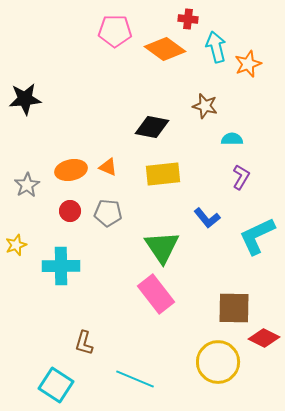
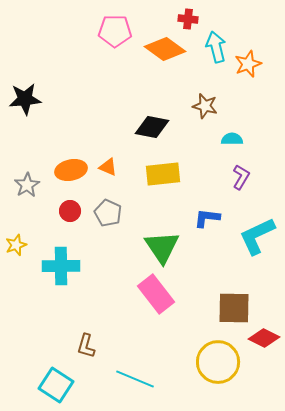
gray pentagon: rotated 20 degrees clockwise
blue L-shape: rotated 136 degrees clockwise
brown L-shape: moved 2 px right, 3 px down
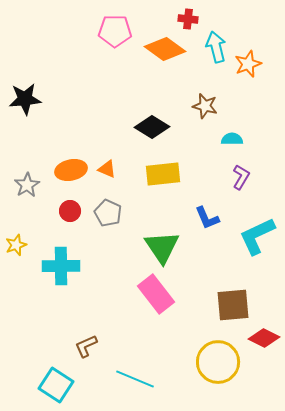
black diamond: rotated 20 degrees clockwise
orange triangle: moved 1 px left, 2 px down
blue L-shape: rotated 120 degrees counterclockwise
brown square: moved 1 px left, 3 px up; rotated 6 degrees counterclockwise
brown L-shape: rotated 50 degrees clockwise
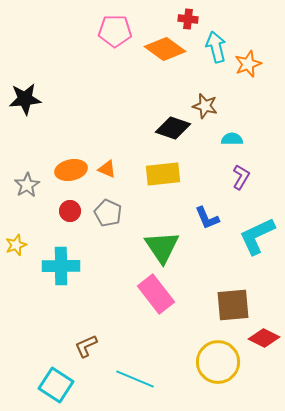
black diamond: moved 21 px right, 1 px down; rotated 12 degrees counterclockwise
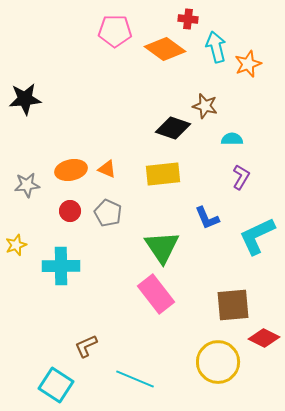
gray star: rotated 25 degrees clockwise
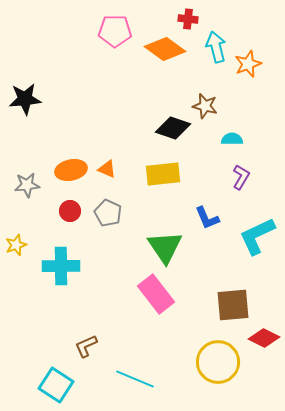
green triangle: moved 3 px right
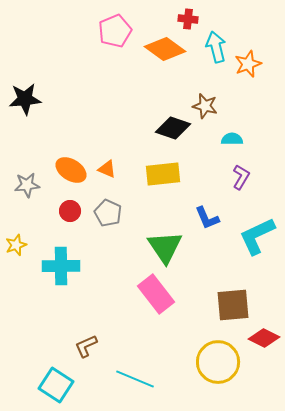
pink pentagon: rotated 24 degrees counterclockwise
orange ellipse: rotated 44 degrees clockwise
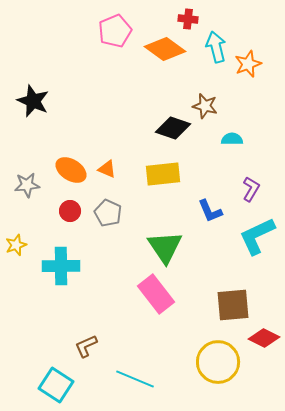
black star: moved 8 px right, 2 px down; rotated 28 degrees clockwise
purple L-shape: moved 10 px right, 12 px down
blue L-shape: moved 3 px right, 7 px up
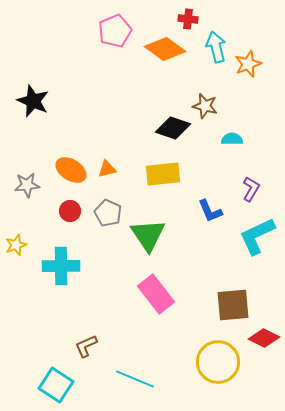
orange triangle: rotated 36 degrees counterclockwise
green triangle: moved 17 px left, 12 px up
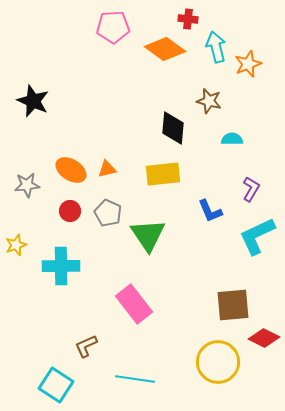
pink pentagon: moved 2 px left, 4 px up; rotated 20 degrees clockwise
brown star: moved 4 px right, 5 px up
black diamond: rotated 76 degrees clockwise
pink rectangle: moved 22 px left, 10 px down
cyan line: rotated 15 degrees counterclockwise
